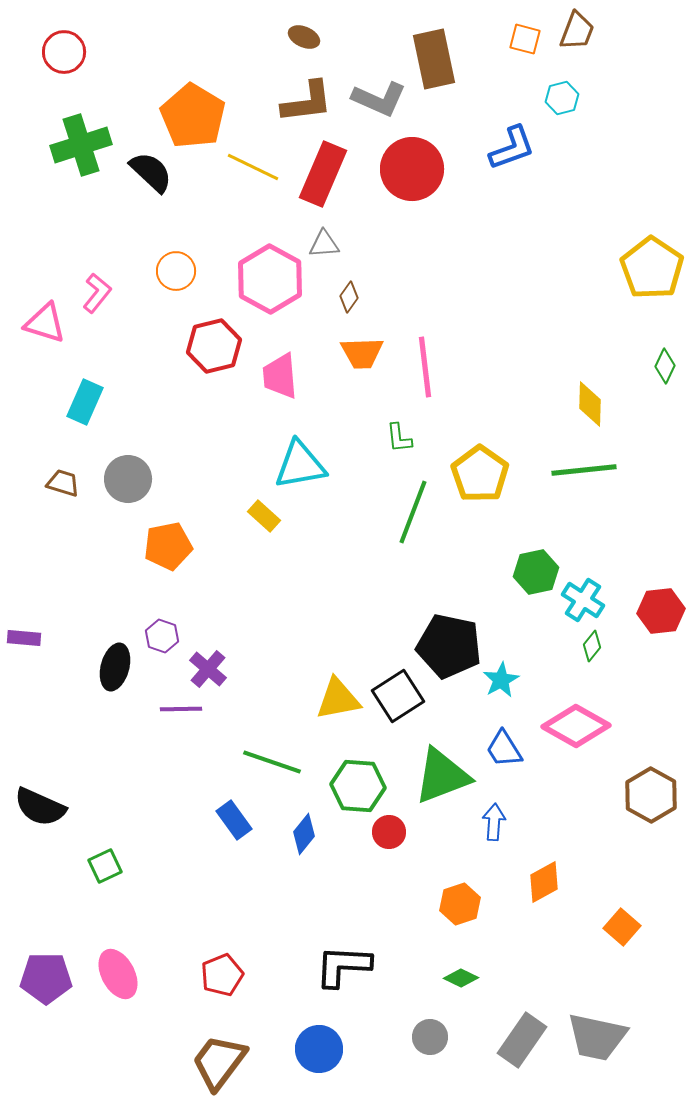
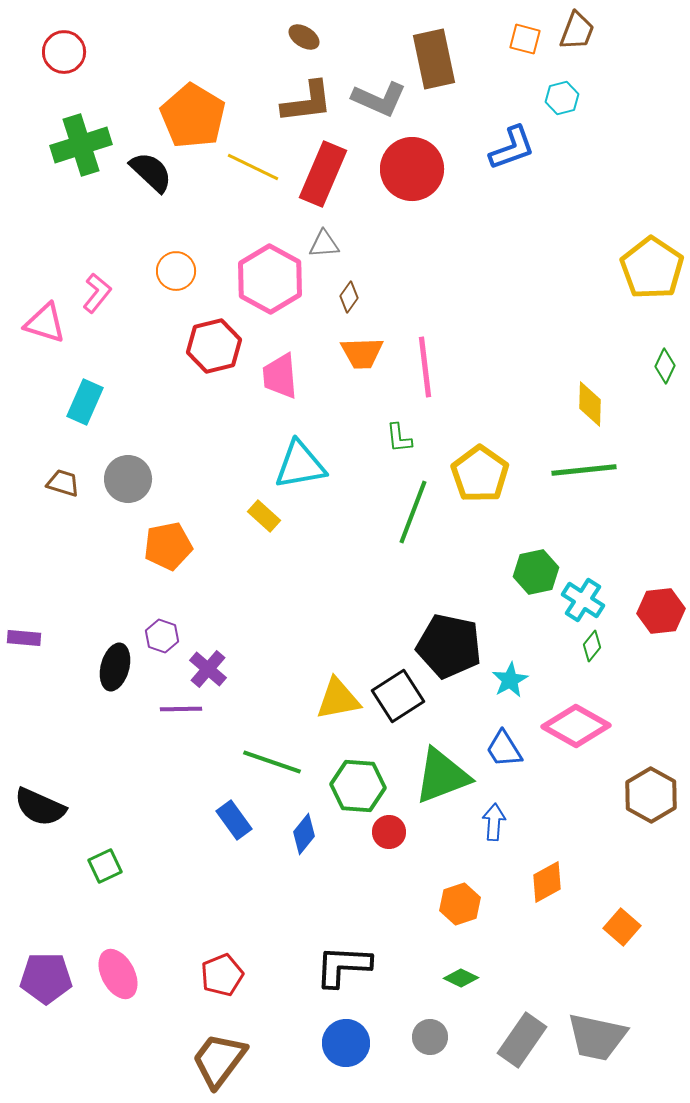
brown ellipse at (304, 37): rotated 8 degrees clockwise
cyan star at (501, 680): moved 9 px right
orange diamond at (544, 882): moved 3 px right
blue circle at (319, 1049): moved 27 px right, 6 px up
brown trapezoid at (219, 1062): moved 2 px up
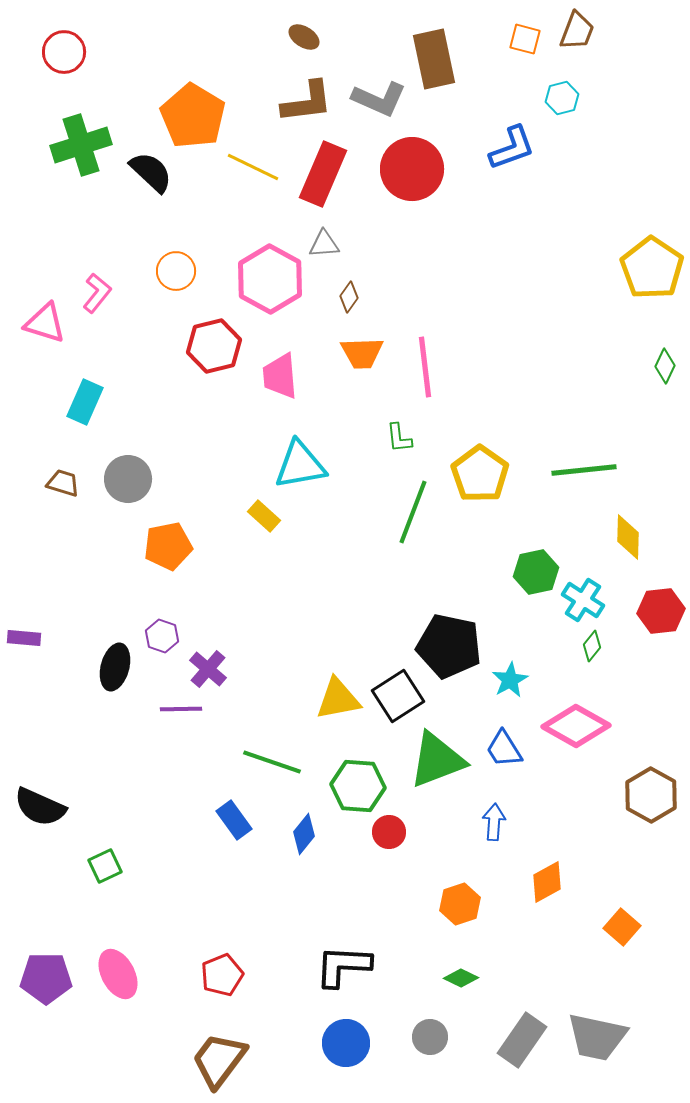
yellow diamond at (590, 404): moved 38 px right, 133 px down
green triangle at (442, 776): moved 5 px left, 16 px up
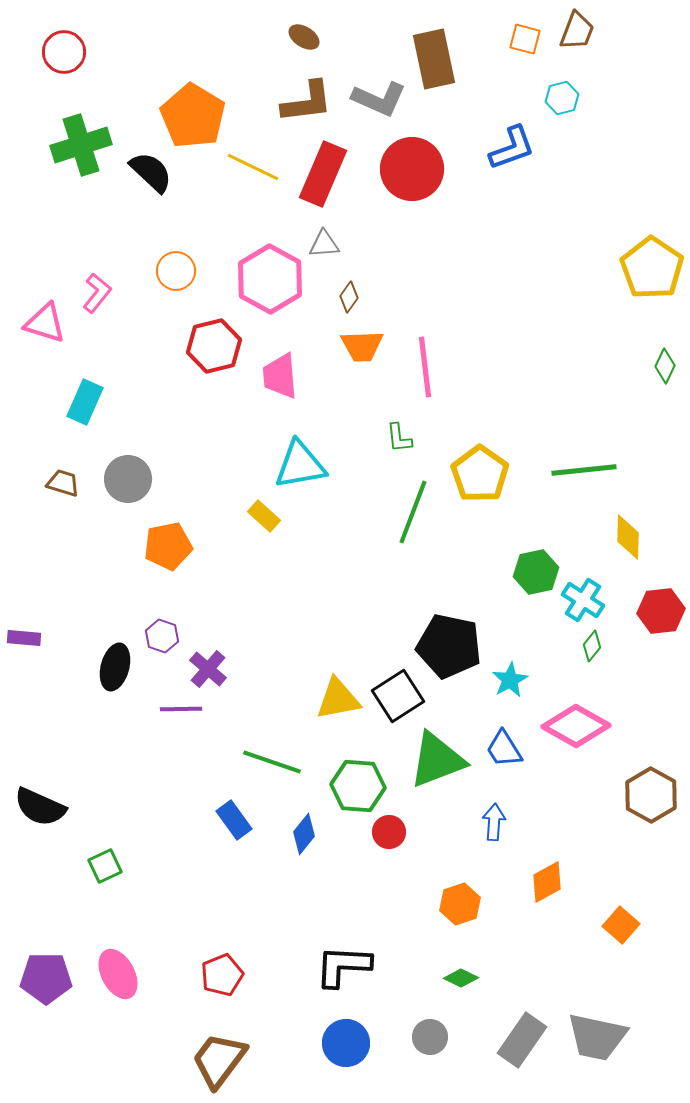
orange trapezoid at (362, 353): moved 7 px up
orange square at (622, 927): moved 1 px left, 2 px up
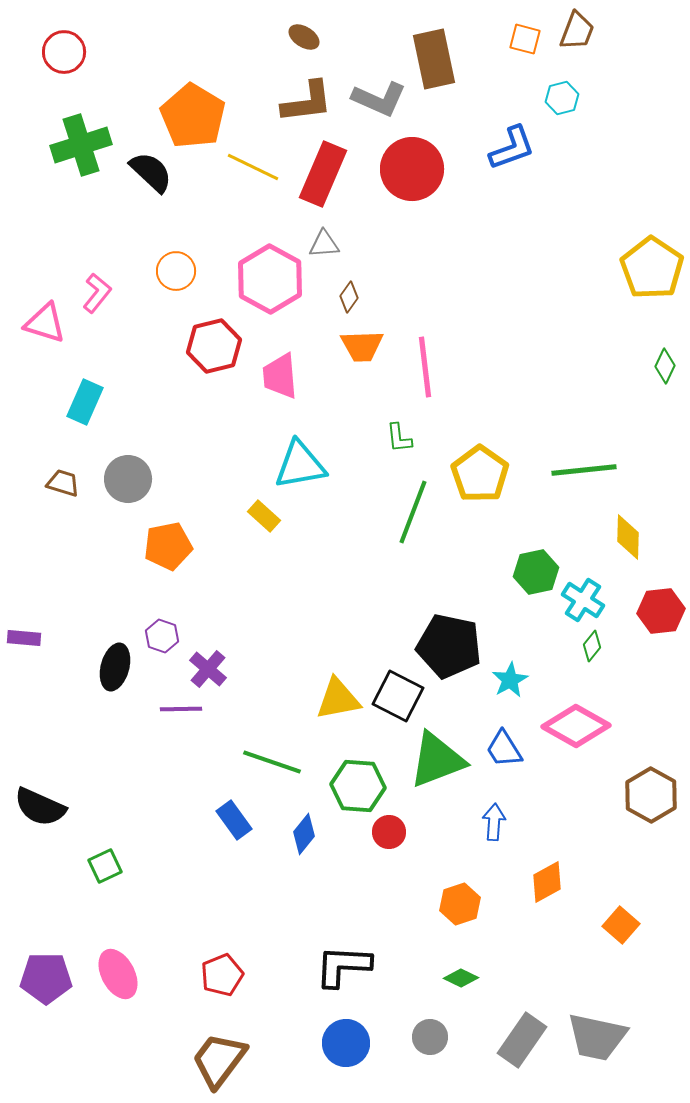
black square at (398, 696): rotated 30 degrees counterclockwise
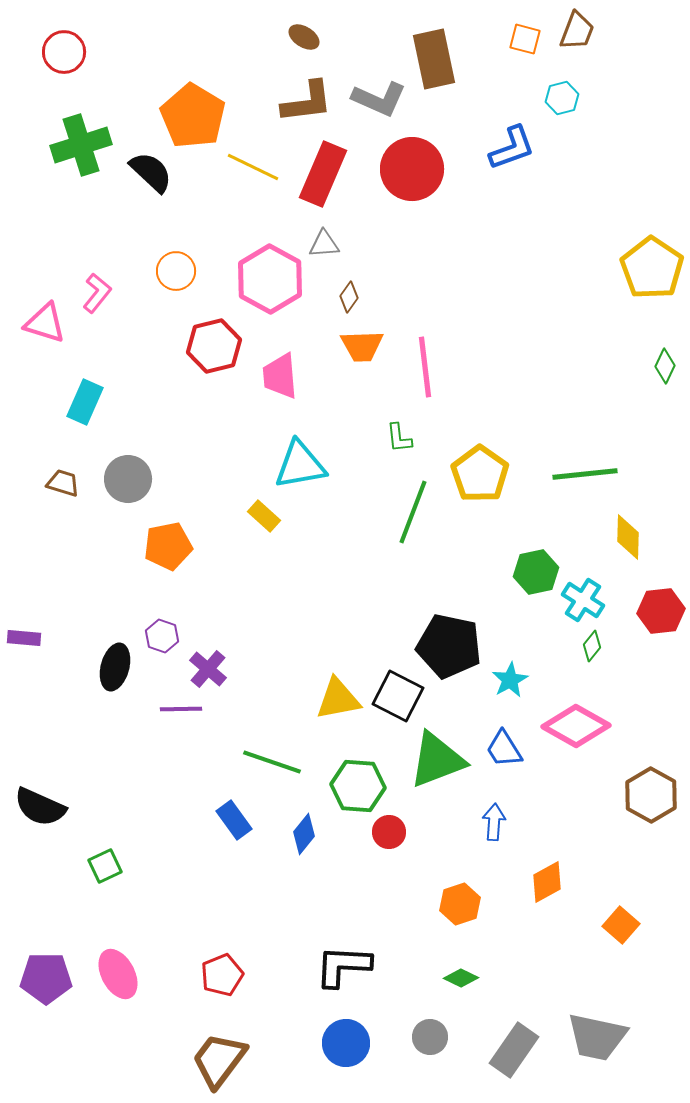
green line at (584, 470): moved 1 px right, 4 px down
gray rectangle at (522, 1040): moved 8 px left, 10 px down
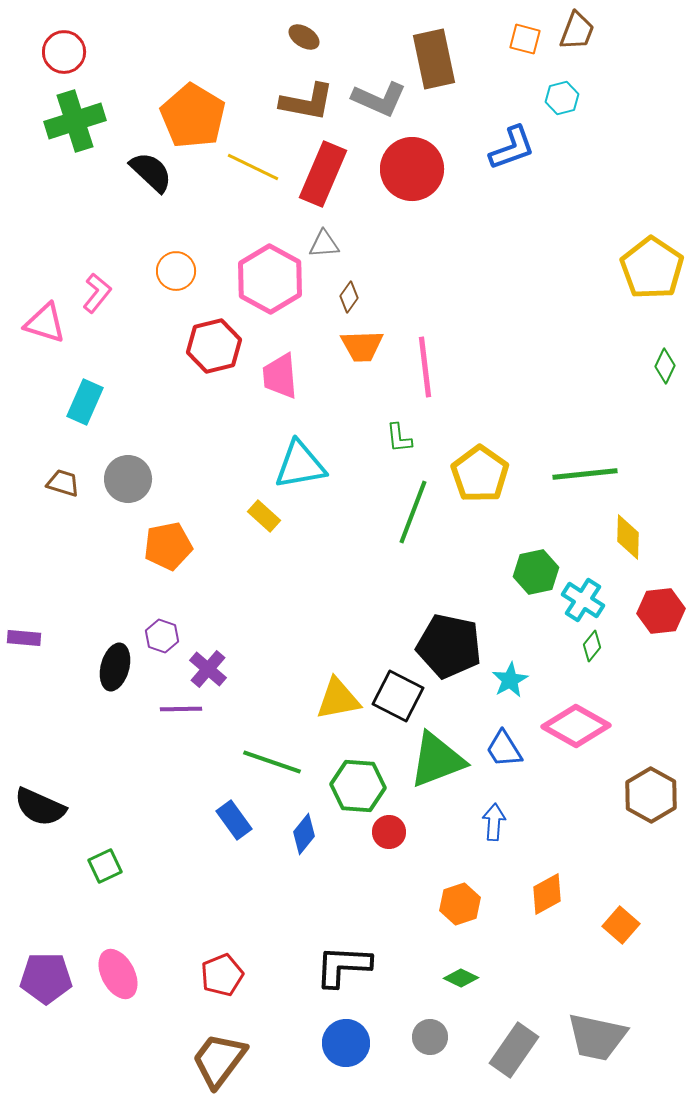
brown L-shape at (307, 102): rotated 18 degrees clockwise
green cross at (81, 145): moved 6 px left, 24 px up
orange diamond at (547, 882): moved 12 px down
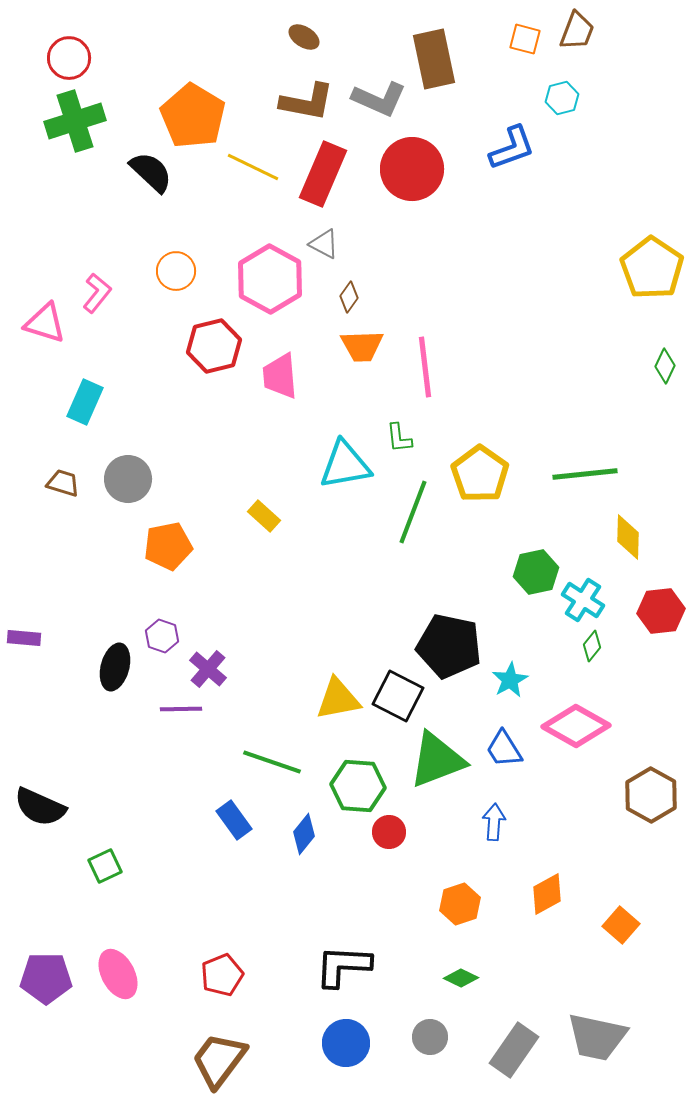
red circle at (64, 52): moved 5 px right, 6 px down
gray triangle at (324, 244): rotated 32 degrees clockwise
cyan triangle at (300, 465): moved 45 px right
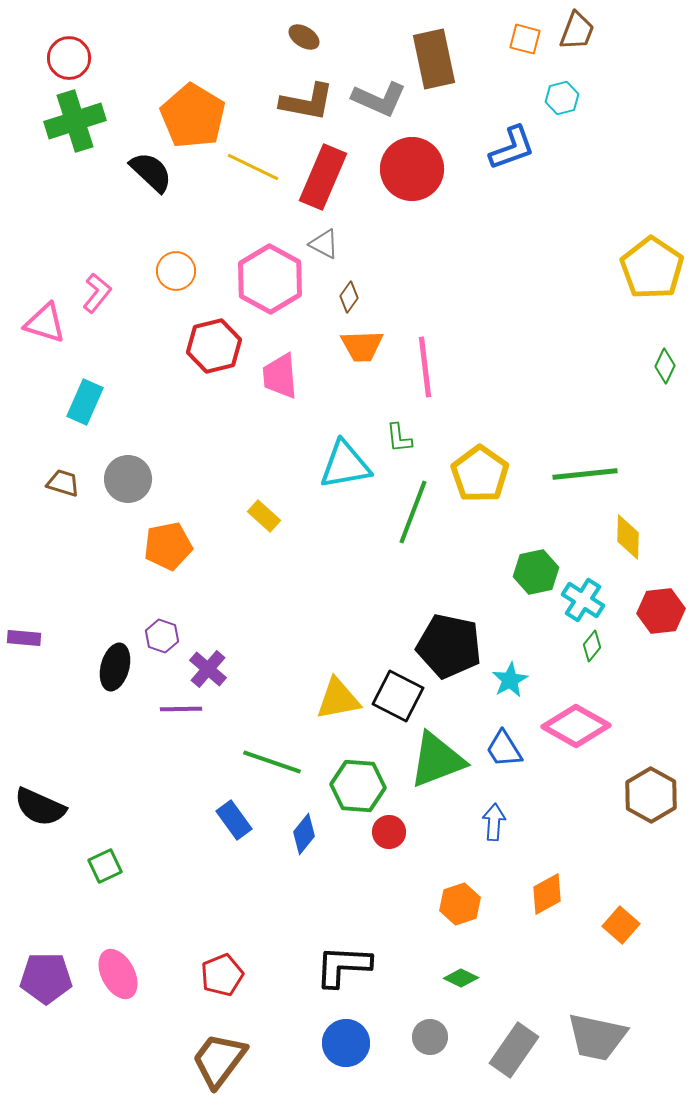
red rectangle at (323, 174): moved 3 px down
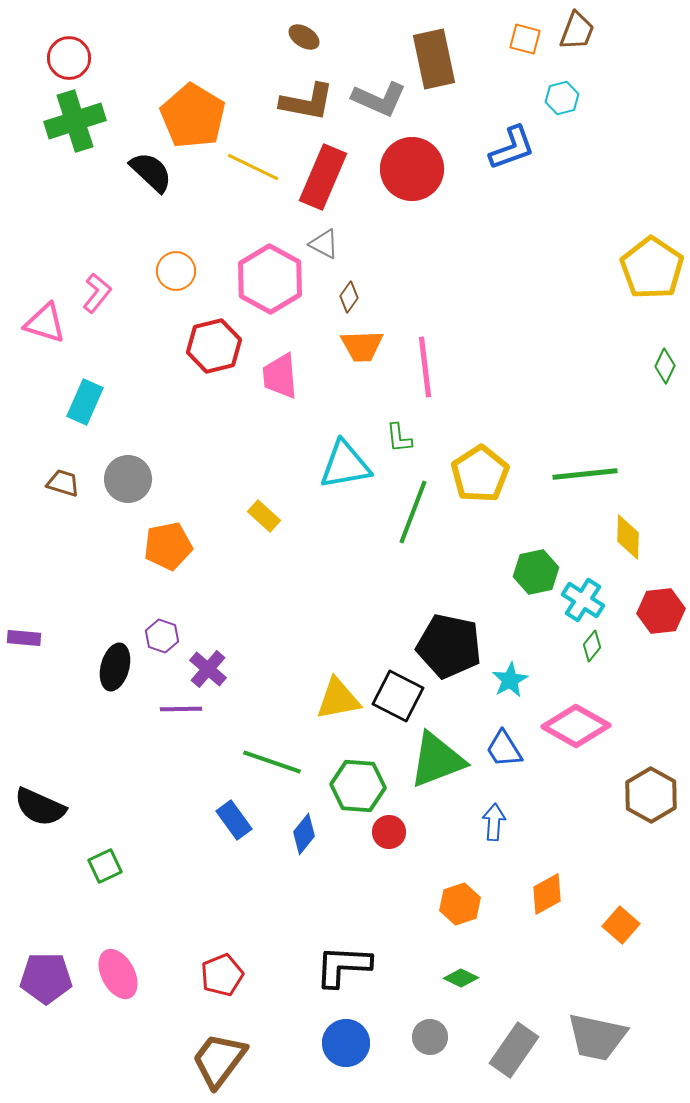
yellow pentagon at (480, 474): rotated 4 degrees clockwise
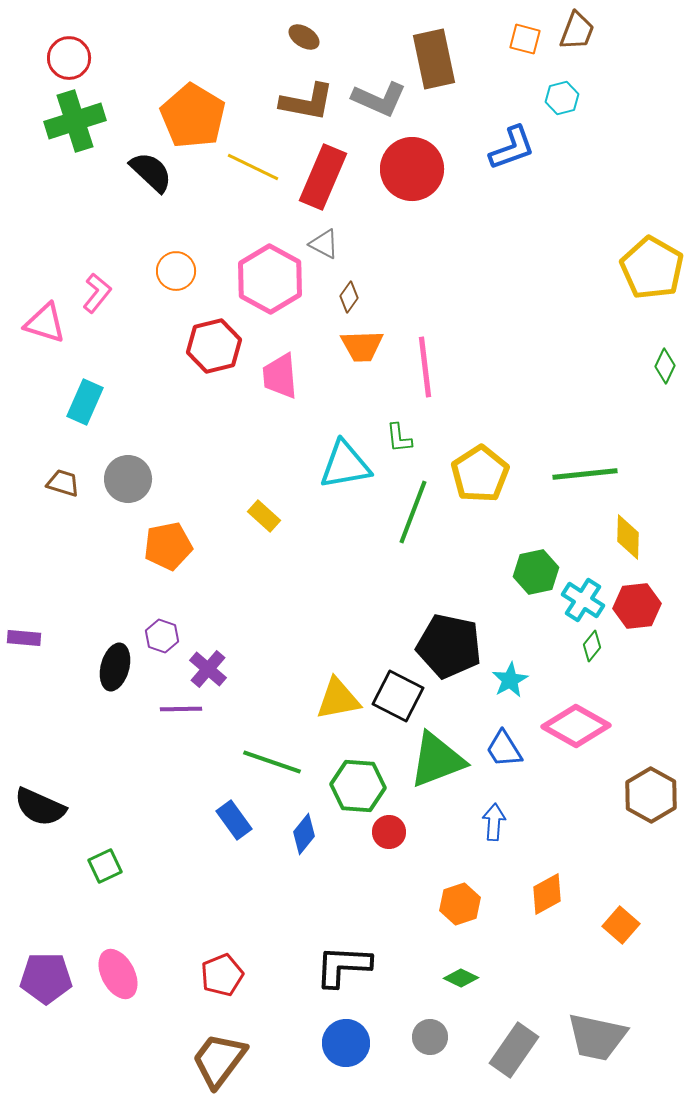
yellow pentagon at (652, 268): rotated 4 degrees counterclockwise
red hexagon at (661, 611): moved 24 px left, 5 px up
